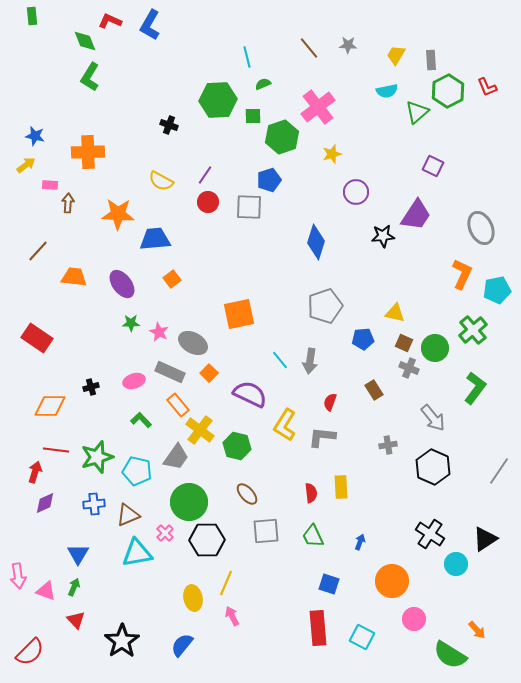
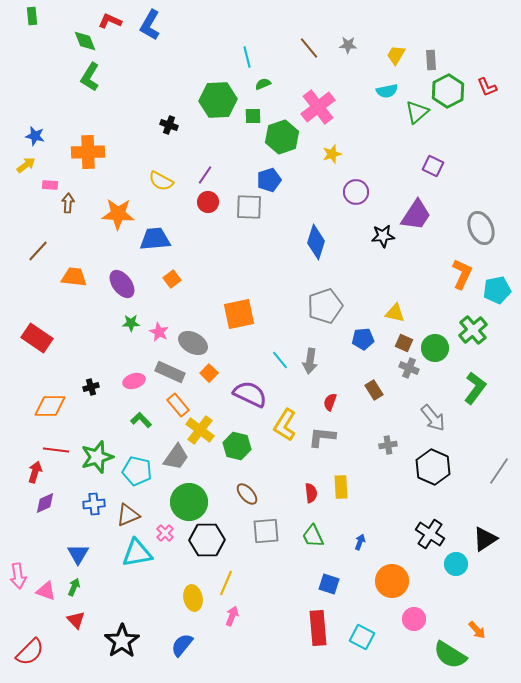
pink arrow at (232, 616): rotated 48 degrees clockwise
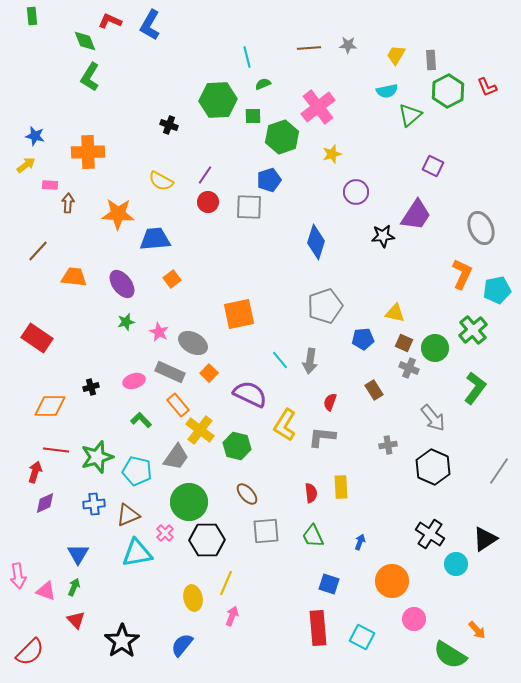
brown line at (309, 48): rotated 55 degrees counterclockwise
green triangle at (417, 112): moved 7 px left, 3 px down
green star at (131, 323): moved 5 px left, 1 px up; rotated 12 degrees counterclockwise
